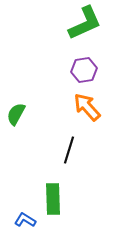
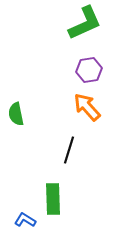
purple hexagon: moved 5 px right
green semicircle: rotated 40 degrees counterclockwise
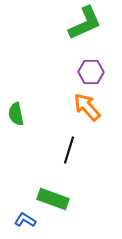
purple hexagon: moved 2 px right, 2 px down; rotated 10 degrees clockwise
green rectangle: rotated 68 degrees counterclockwise
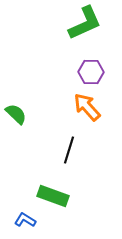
green semicircle: rotated 145 degrees clockwise
green rectangle: moved 3 px up
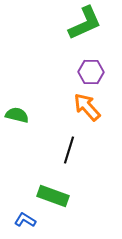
green semicircle: moved 1 px right, 1 px down; rotated 30 degrees counterclockwise
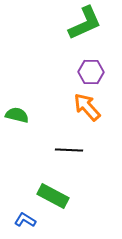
black line: rotated 76 degrees clockwise
green rectangle: rotated 8 degrees clockwise
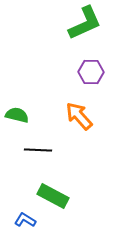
orange arrow: moved 8 px left, 9 px down
black line: moved 31 px left
